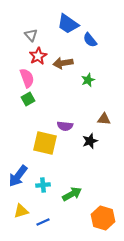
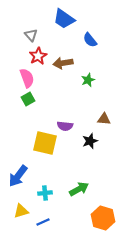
blue trapezoid: moved 4 px left, 5 px up
cyan cross: moved 2 px right, 8 px down
green arrow: moved 7 px right, 5 px up
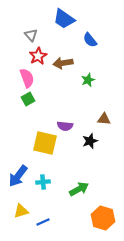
cyan cross: moved 2 px left, 11 px up
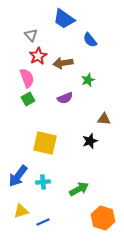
purple semicircle: moved 28 px up; rotated 28 degrees counterclockwise
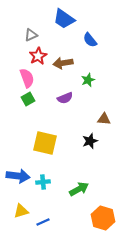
gray triangle: rotated 48 degrees clockwise
blue arrow: rotated 120 degrees counterclockwise
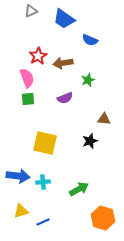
gray triangle: moved 24 px up
blue semicircle: rotated 28 degrees counterclockwise
green square: rotated 24 degrees clockwise
